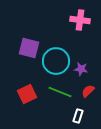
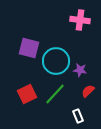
purple star: moved 1 px left, 1 px down
green line: moved 5 px left, 2 px down; rotated 70 degrees counterclockwise
white rectangle: rotated 40 degrees counterclockwise
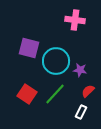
pink cross: moved 5 px left
red square: rotated 30 degrees counterclockwise
white rectangle: moved 3 px right, 4 px up; rotated 48 degrees clockwise
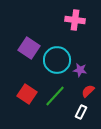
purple square: rotated 20 degrees clockwise
cyan circle: moved 1 px right, 1 px up
green line: moved 2 px down
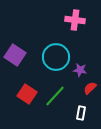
purple square: moved 14 px left, 7 px down
cyan circle: moved 1 px left, 3 px up
red semicircle: moved 2 px right, 3 px up
white rectangle: moved 1 px down; rotated 16 degrees counterclockwise
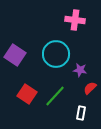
cyan circle: moved 3 px up
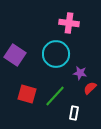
pink cross: moved 6 px left, 3 px down
purple star: moved 3 px down
red square: rotated 18 degrees counterclockwise
white rectangle: moved 7 px left
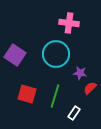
green line: rotated 25 degrees counterclockwise
white rectangle: rotated 24 degrees clockwise
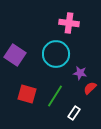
green line: rotated 15 degrees clockwise
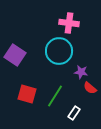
cyan circle: moved 3 px right, 3 px up
purple star: moved 1 px right, 1 px up
red semicircle: rotated 96 degrees counterclockwise
